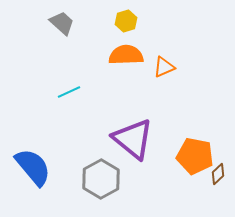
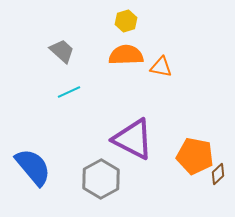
gray trapezoid: moved 28 px down
orange triangle: moved 3 px left; rotated 35 degrees clockwise
purple triangle: rotated 12 degrees counterclockwise
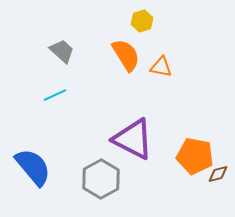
yellow hexagon: moved 16 px right
orange semicircle: rotated 60 degrees clockwise
cyan line: moved 14 px left, 3 px down
brown diamond: rotated 30 degrees clockwise
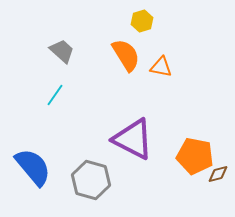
cyan line: rotated 30 degrees counterclockwise
gray hexagon: moved 10 px left, 1 px down; rotated 15 degrees counterclockwise
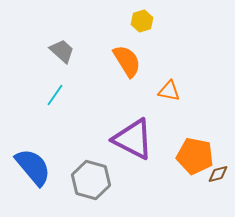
orange semicircle: moved 1 px right, 6 px down
orange triangle: moved 8 px right, 24 px down
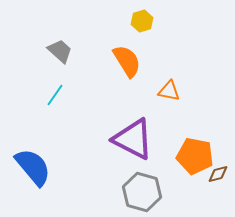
gray trapezoid: moved 2 px left
gray hexagon: moved 51 px right, 12 px down
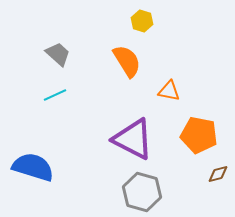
yellow hexagon: rotated 25 degrees counterclockwise
gray trapezoid: moved 2 px left, 3 px down
cyan line: rotated 30 degrees clockwise
orange pentagon: moved 4 px right, 21 px up
blue semicircle: rotated 33 degrees counterclockwise
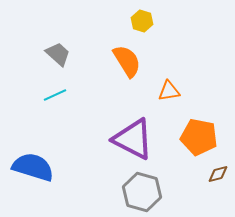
orange triangle: rotated 20 degrees counterclockwise
orange pentagon: moved 2 px down
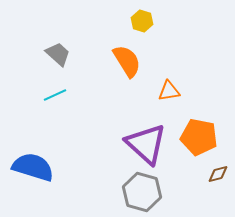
purple triangle: moved 13 px right, 5 px down; rotated 15 degrees clockwise
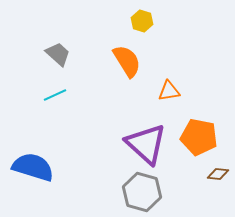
brown diamond: rotated 20 degrees clockwise
